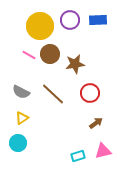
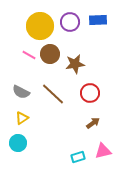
purple circle: moved 2 px down
brown arrow: moved 3 px left
cyan rectangle: moved 1 px down
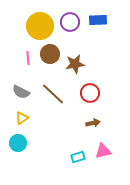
pink line: moved 1 px left, 3 px down; rotated 56 degrees clockwise
brown arrow: rotated 24 degrees clockwise
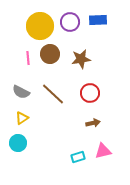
brown star: moved 6 px right, 5 px up
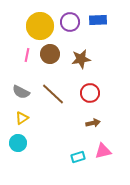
pink line: moved 1 px left, 3 px up; rotated 16 degrees clockwise
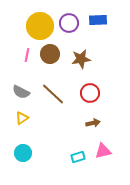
purple circle: moved 1 px left, 1 px down
cyan circle: moved 5 px right, 10 px down
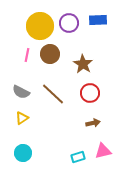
brown star: moved 2 px right, 5 px down; rotated 30 degrees counterclockwise
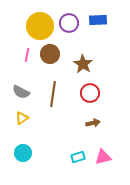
brown line: rotated 55 degrees clockwise
pink triangle: moved 6 px down
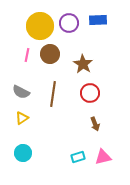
brown arrow: moved 2 px right, 1 px down; rotated 80 degrees clockwise
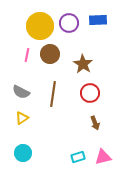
brown arrow: moved 1 px up
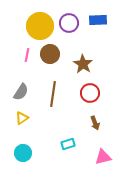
gray semicircle: rotated 84 degrees counterclockwise
cyan rectangle: moved 10 px left, 13 px up
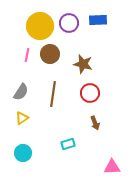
brown star: rotated 18 degrees counterclockwise
pink triangle: moved 9 px right, 10 px down; rotated 12 degrees clockwise
